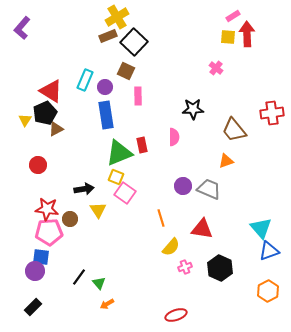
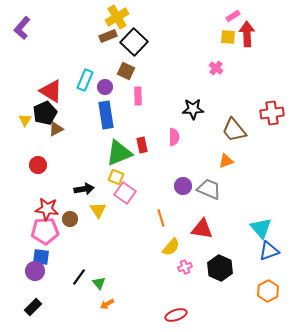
pink pentagon at (49, 232): moved 4 px left, 1 px up
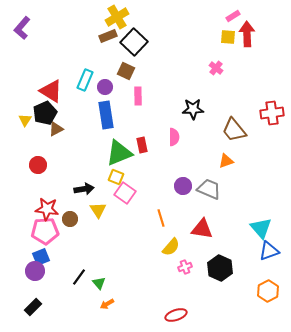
blue square at (41, 257): rotated 30 degrees counterclockwise
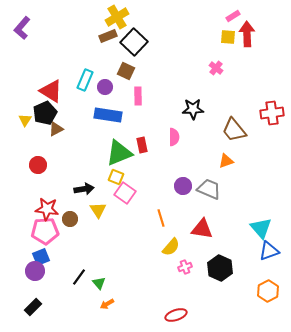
blue rectangle at (106, 115): moved 2 px right; rotated 72 degrees counterclockwise
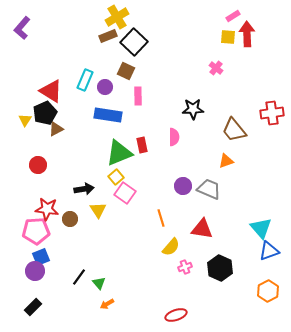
yellow square at (116, 177): rotated 28 degrees clockwise
pink pentagon at (45, 231): moved 9 px left
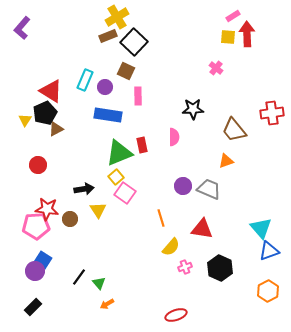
pink pentagon at (36, 231): moved 5 px up
blue square at (41, 257): moved 2 px right, 3 px down; rotated 36 degrees counterclockwise
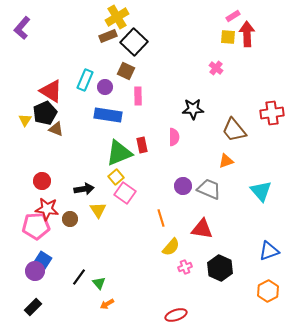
brown triangle at (56, 129): rotated 49 degrees clockwise
red circle at (38, 165): moved 4 px right, 16 px down
cyan triangle at (261, 228): moved 37 px up
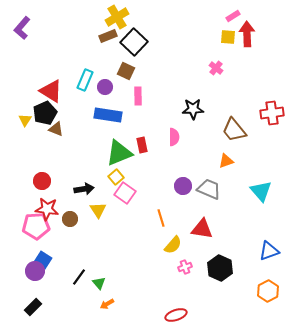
yellow semicircle at (171, 247): moved 2 px right, 2 px up
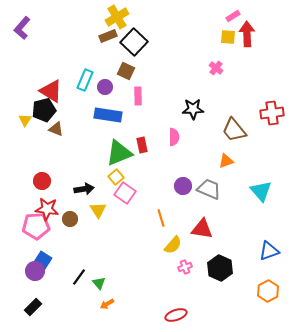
black pentagon at (45, 113): moved 1 px left, 3 px up; rotated 10 degrees clockwise
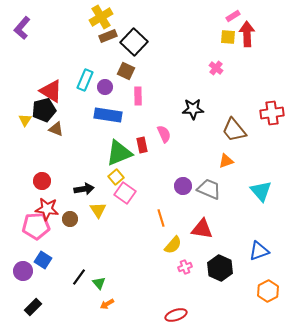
yellow cross at (117, 17): moved 16 px left
pink semicircle at (174, 137): moved 10 px left, 3 px up; rotated 24 degrees counterclockwise
blue triangle at (269, 251): moved 10 px left
purple circle at (35, 271): moved 12 px left
